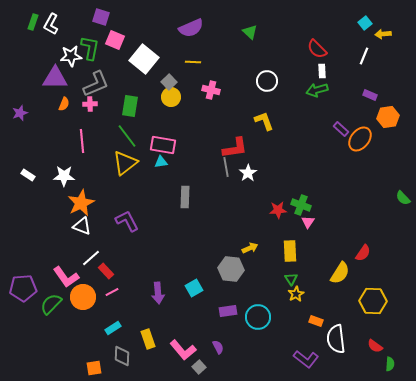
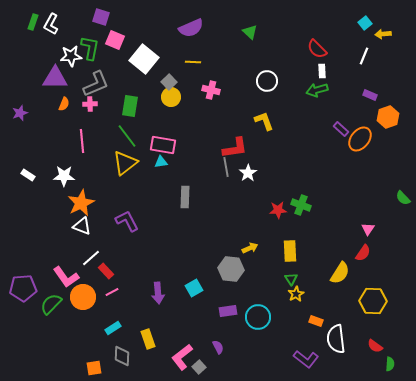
orange hexagon at (388, 117): rotated 10 degrees counterclockwise
pink triangle at (308, 222): moved 60 px right, 7 px down
pink L-shape at (183, 350): moved 1 px left, 7 px down; rotated 92 degrees clockwise
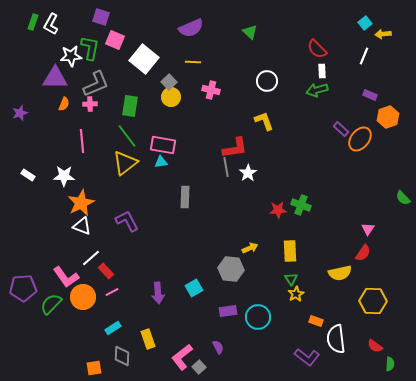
yellow semicircle at (340, 273): rotated 45 degrees clockwise
purple L-shape at (306, 359): moved 1 px right, 2 px up
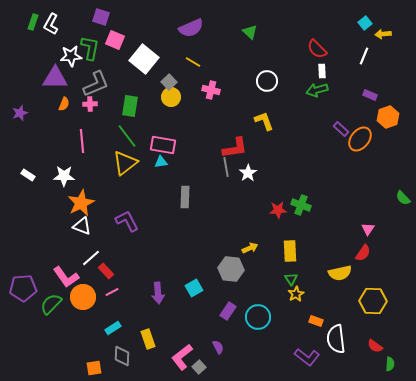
yellow line at (193, 62): rotated 28 degrees clockwise
purple rectangle at (228, 311): rotated 48 degrees counterclockwise
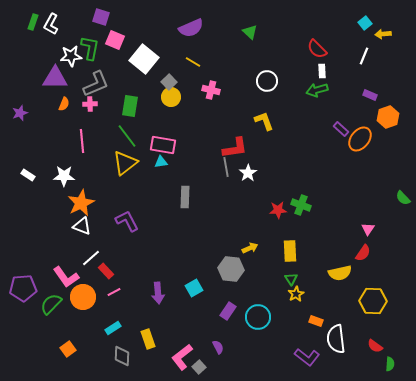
pink line at (112, 292): moved 2 px right
orange square at (94, 368): moved 26 px left, 19 px up; rotated 28 degrees counterclockwise
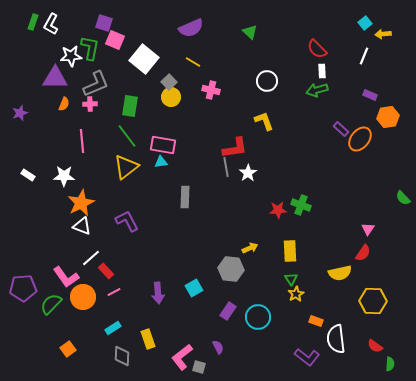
purple square at (101, 17): moved 3 px right, 6 px down
orange hexagon at (388, 117): rotated 10 degrees clockwise
yellow triangle at (125, 163): moved 1 px right, 4 px down
gray square at (199, 367): rotated 32 degrees counterclockwise
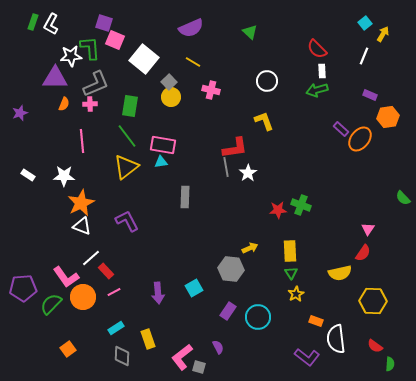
yellow arrow at (383, 34): rotated 126 degrees clockwise
green L-shape at (90, 48): rotated 15 degrees counterclockwise
green triangle at (291, 279): moved 6 px up
cyan rectangle at (113, 328): moved 3 px right
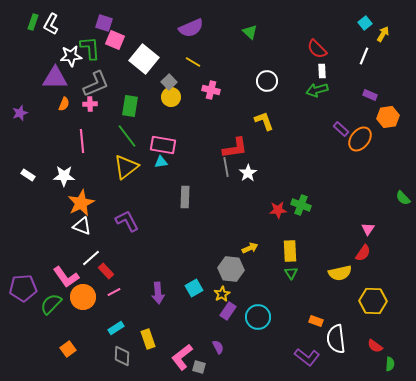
yellow star at (296, 294): moved 74 px left
